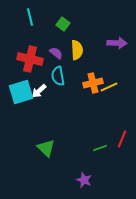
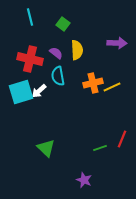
yellow line: moved 3 px right
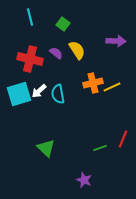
purple arrow: moved 1 px left, 2 px up
yellow semicircle: rotated 30 degrees counterclockwise
cyan semicircle: moved 18 px down
cyan square: moved 2 px left, 2 px down
red line: moved 1 px right
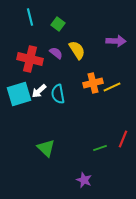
green square: moved 5 px left
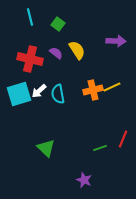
orange cross: moved 7 px down
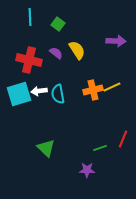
cyan line: rotated 12 degrees clockwise
red cross: moved 1 px left, 1 px down
white arrow: rotated 35 degrees clockwise
purple star: moved 3 px right, 10 px up; rotated 21 degrees counterclockwise
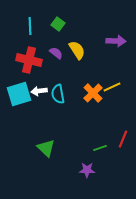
cyan line: moved 9 px down
orange cross: moved 3 px down; rotated 30 degrees counterclockwise
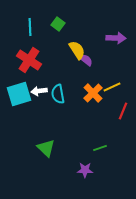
cyan line: moved 1 px down
purple arrow: moved 3 px up
purple semicircle: moved 30 px right, 7 px down
red cross: rotated 20 degrees clockwise
red line: moved 28 px up
purple star: moved 2 px left
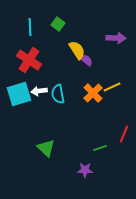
red line: moved 1 px right, 23 px down
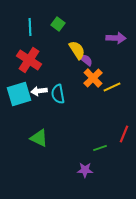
orange cross: moved 15 px up
green triangle: moved 7 px left, 10 px up; rotated 18 degrees counterclockwise
